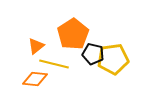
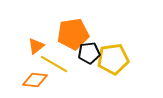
orange pentagon: rotated 24 degrees clockwise
black pentagon: moved 4 px left, 1 px up; rotated 20 degrees counterclockwise
yellow line: rotated 16 degrees clockwise
orange diamond: moved 1 px down
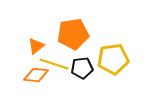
black pentagon: moved 7 px left, 15 px down
yellow line: rotated 12 degrees counterclockwise
orange diamond: moved 1 px right, 5 px up
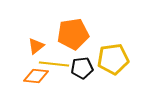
yellow line: rotated 12 degrees counterclockwise
orange diamond: moved 1 px down
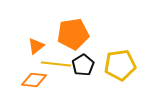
yellow pentagon: moved 7 px right, 6 px down
yellow line: moved 2 px right
black pentagon: moved 1 px right, 3 px up; rotated 25 degrees counterclockwise
orange diamond: moved 2 px left, 4 px down
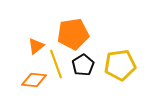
yellow line: rotated 64 degrees clockwise
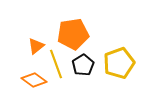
yellow pentagon: moved 1 px left, 2 px up; rotated 12 degrees counterclockwise
orange diamond: rotated 30 degrees clockwise
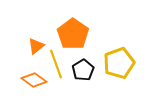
orange pentagon: rotated 28 degrees counterclockwise
black pentagon: moved 5 px down
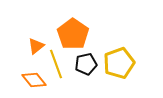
black pentagon: moved 3 px right, 6 px up; rotated 20 degrees clockwise
orange diamond: rotated 15 degrees clockwise
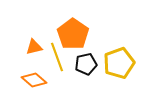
orange triangle: moved 2 px left, 1 px down; rotated 24 degrees clockwise
yellow line: moved 1 px right, 7 px up
orange diamond: rotated 10 degrees counterclockwise
